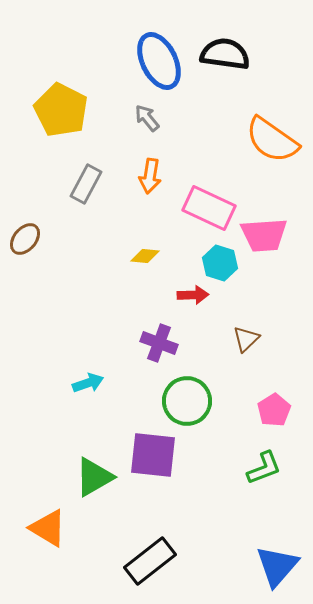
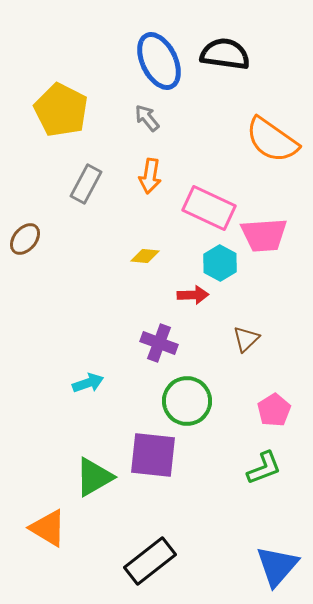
cyan hexagon: rotated 12 degrees clockwise
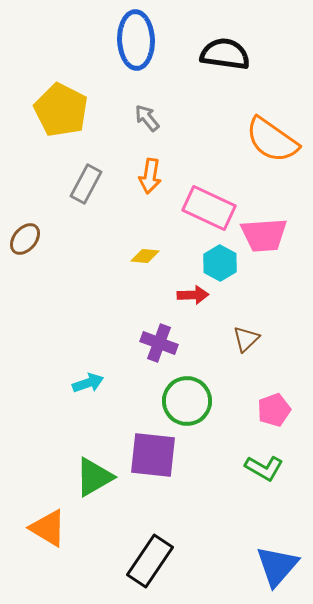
blue ellipse: moved 23 px left, 21 px up; rotated 24 degrees clockwise
pink pentagon: rotated 12 degrees clockwise
green L-shape: rotated 51 degrees clockwise
black rectangle: rotated 18 degrees counterclockwise
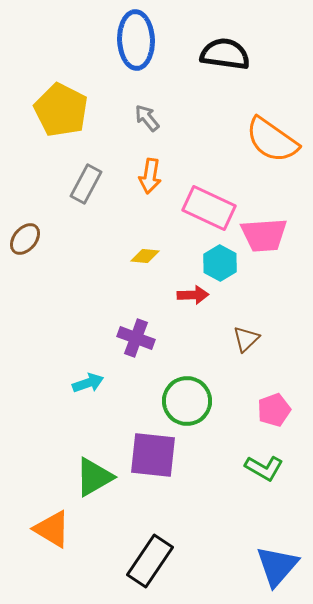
purple cross: moved 23 px left, 5 px up
orange triangle: moved 4 px right, 1 px down
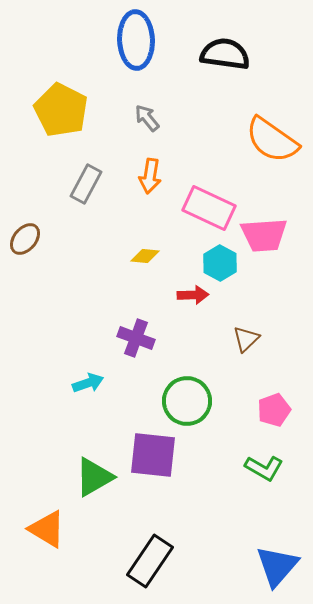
orange triangle: moved 5 px left
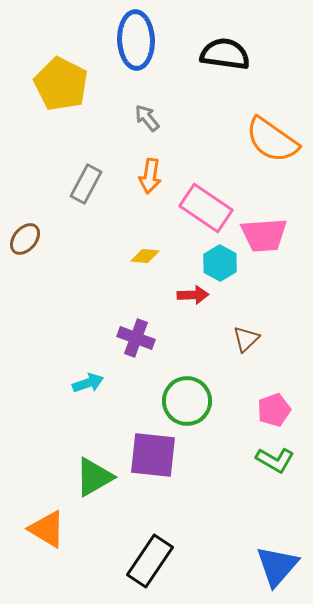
yellow pentagon: moved 26 px up
pink rectangle: moved 3 px left; rotated 9 degrees clockwise
green L-shape: moved 11 px right, 8 px up
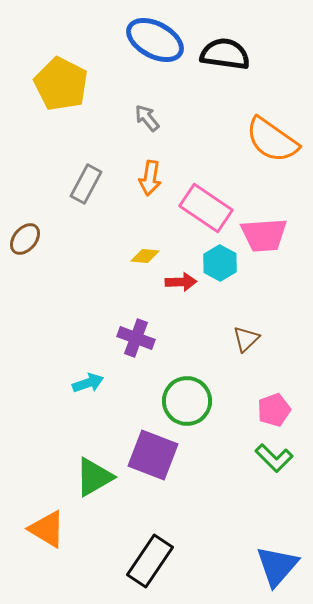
blue ellipse: moved 19 px right; rotated 60 degrees counterclockwise
orange arrow: moved 2 px down
red arrow: moved 12 px left, 13 px up
purple square: rotated 15 degrees clockwise
green L-shape: moved 1 px left, 2 px up; rotated 15 degrees clockwise
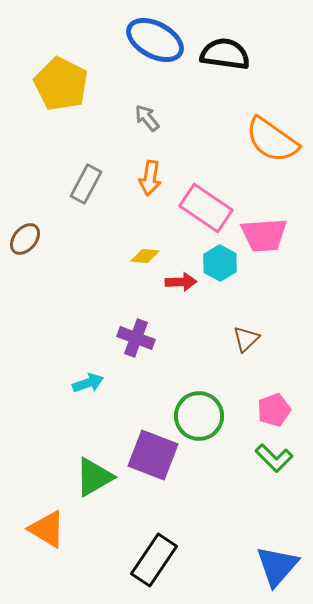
green circle: moved 12 px right, 15 px down
black rectangle: moved 4 px right, 1 px up
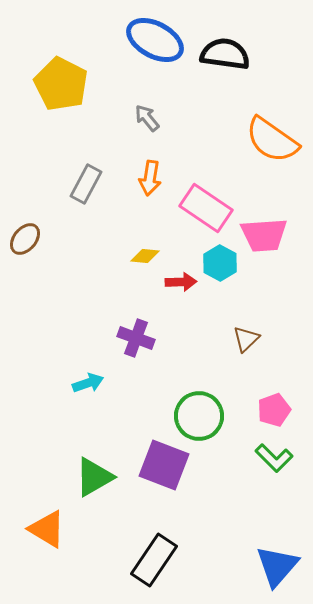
purple square: moved 11 px right, 10 px down
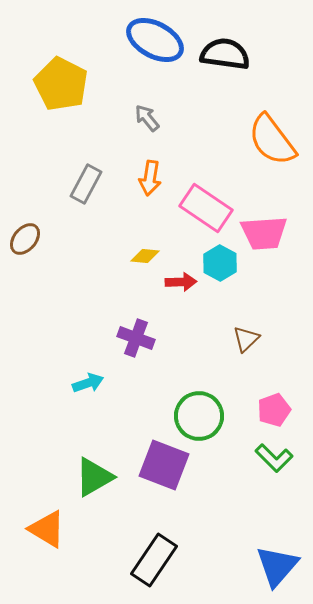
orange semicircle: rotated 18 degrees clockwise
pink trapezoid: moved 2 px up
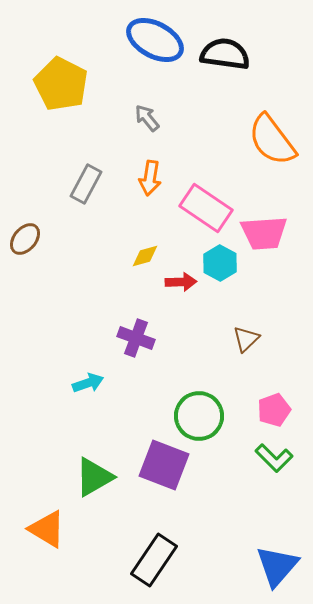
yellow diamond: rotated 20 degrees counterclockwise
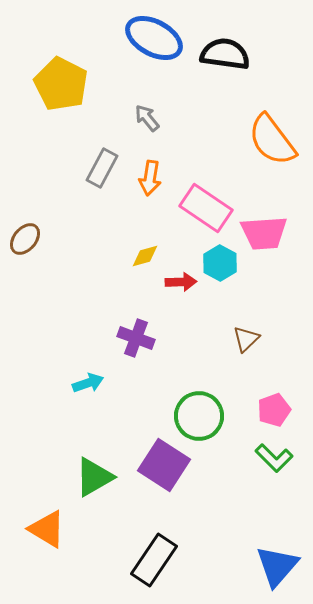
blue ellipse: moved 1 px left, 2 px up
gray rectangle: moved 16 px right, 16 px up
purple square: rotated 12 degrees clockwise
